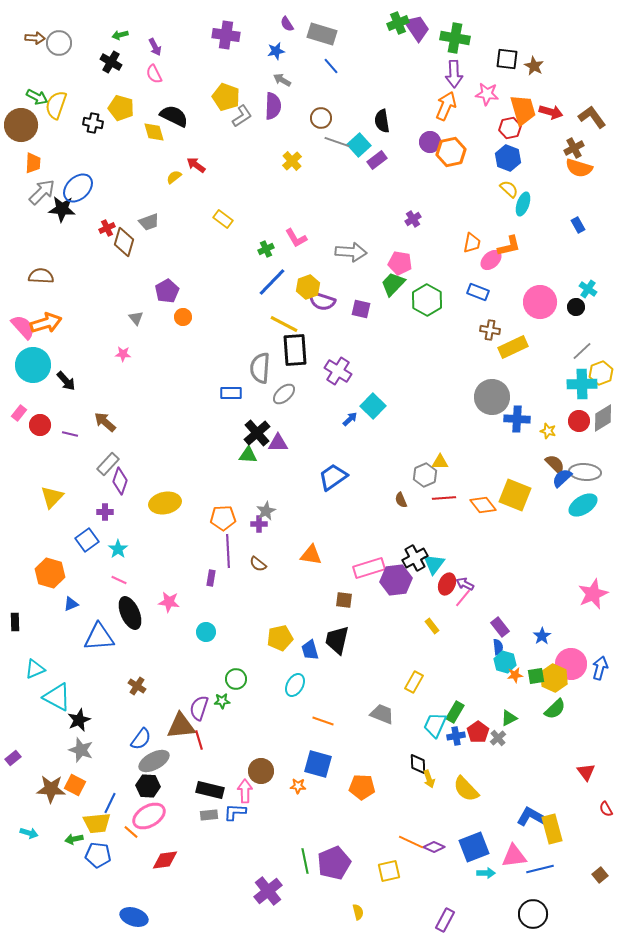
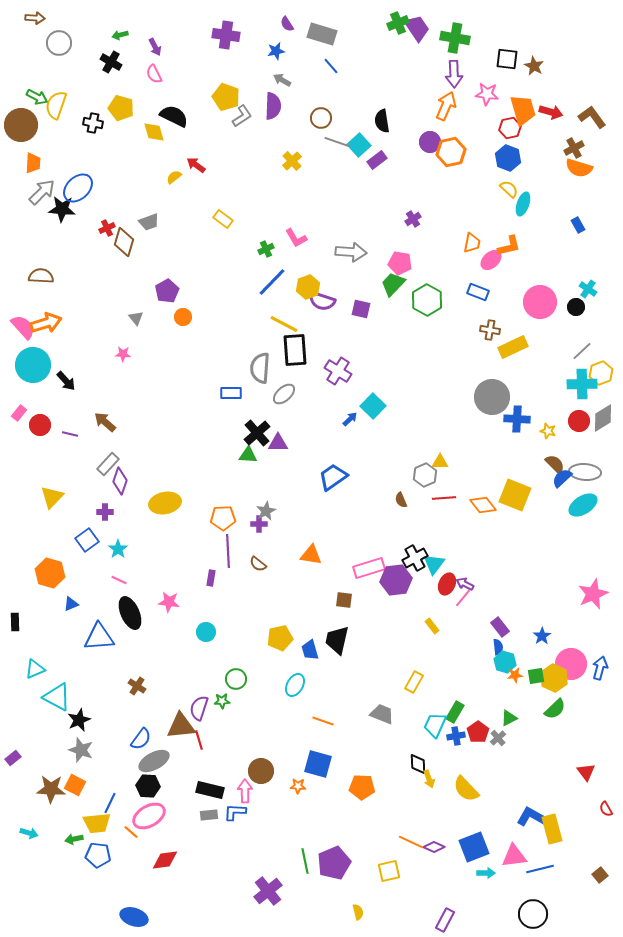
brown arrow at (35, 38): moved 20 px up
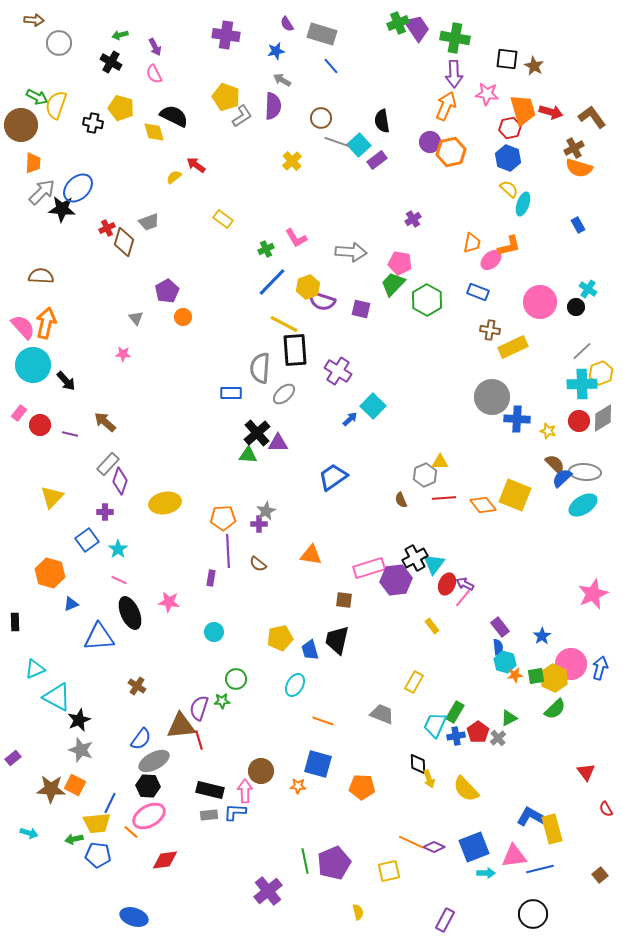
brown arrow at (35, 18): moved 1 px left, 2 px down
orange arrow at (46, 323): rotated 60 degrees counterclockwise
cyan circle at (206, 632): moved 8 px right
